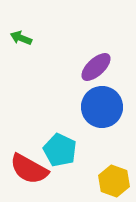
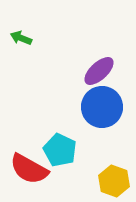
purple ellipse: moved 3 px right, 4 px down
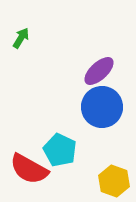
green arrow: rotated 100 degrees clockwise
